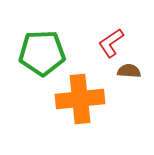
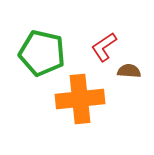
red L-shape: moved 7 px left, 4 px down
green pentagon: rotated 15 degrees clockwise
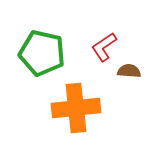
orange cross: moved 4 px left, 9 px down
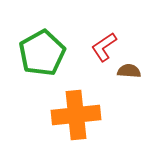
green pentagon: rotated 30 degrees clockwise
orange cross: moved 7 px down
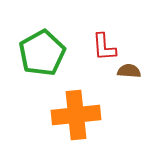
red L-shape: rotated 60 degrees counterclockwise
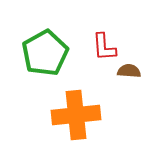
green pentagon: moved 3 px right
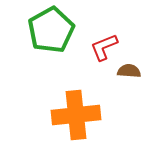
red L-shape: rotated 72 degrees clockwise
green pentagon: moved 6 px right, 23 px up
